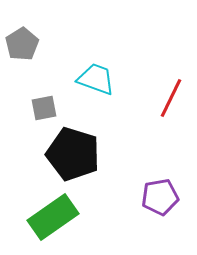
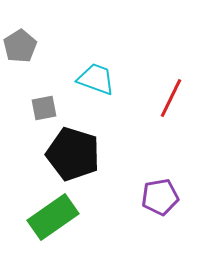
gray pentagon: moved 2 px left, 2 px down
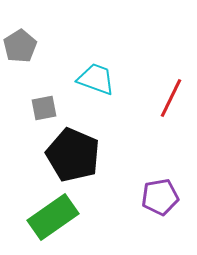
black pentagon: moved 1 px down; rotated 6 degrees clockwise
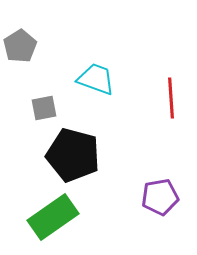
red line: rotated 30 degrees counterclockwise
black pentagon: rotated 8 degrees counterclockwise
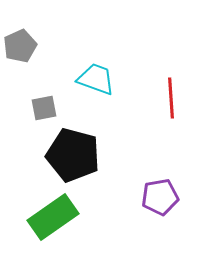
gray pentagon: rotated 8 degrees clockwise
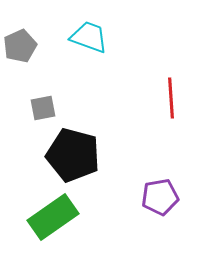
cyan trapezoid: moved 7 px left, 42 px up
gray square: moved 1 px left
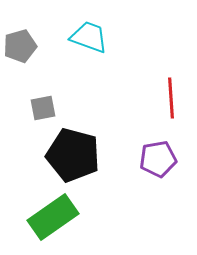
gray pentagon: rotated 8 degrees clockwise
purple pentagon: moved 2 px left, 38 px up
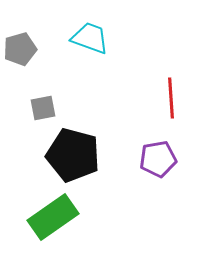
cyan trapezoid: moved 1 px right, 1 px down
gray pentagon: moved 3 px down
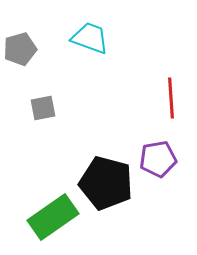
black pentagon: moved 33 px right, 28 px down
